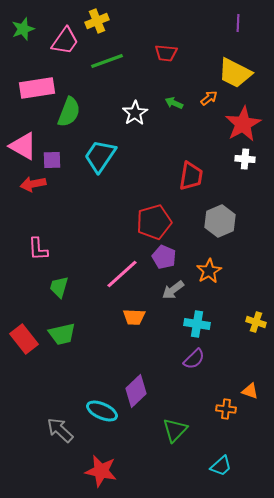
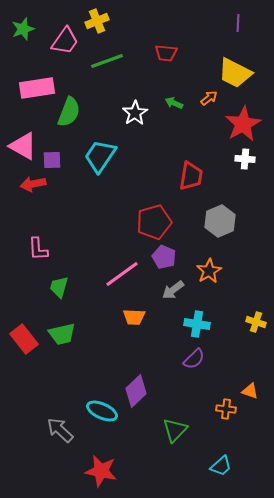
pink line at (122, 274): rotated 6 degrees clockwise
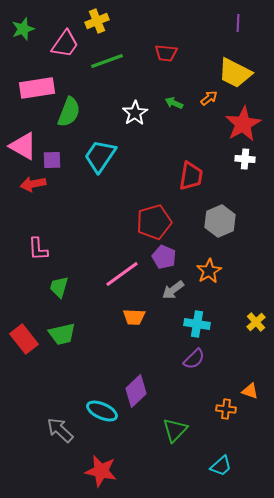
pink trapezoid at (65, 41): moved 3 px down
yellow cross at (256, 322): rotated 30 degrees clockwise
